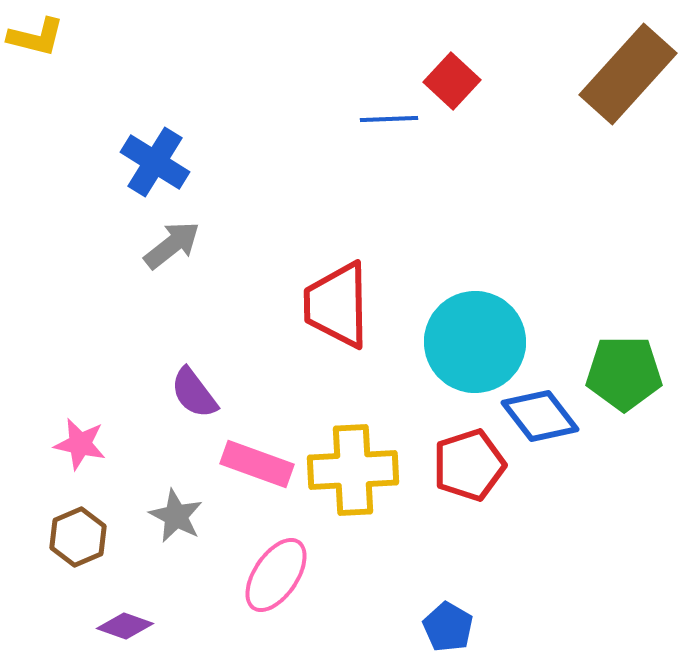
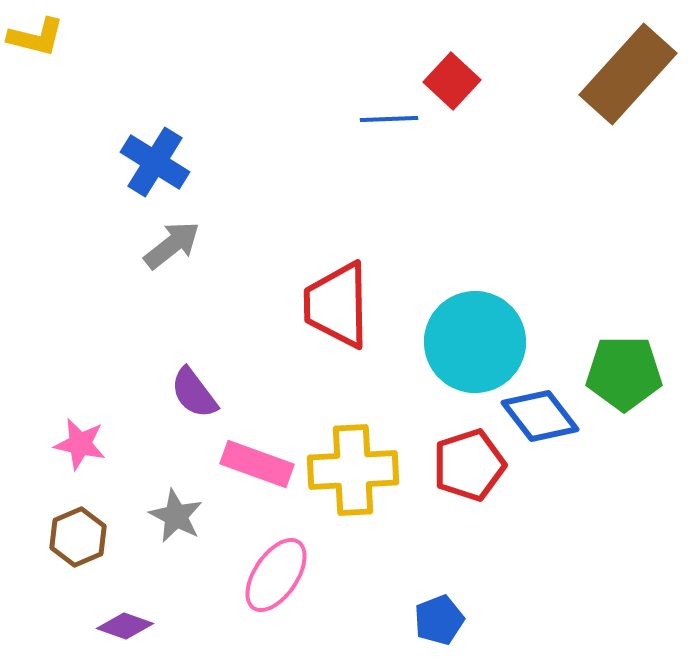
blue pentagon: moved 9 px left, 7 px up; rotated 21 degrees clockwise
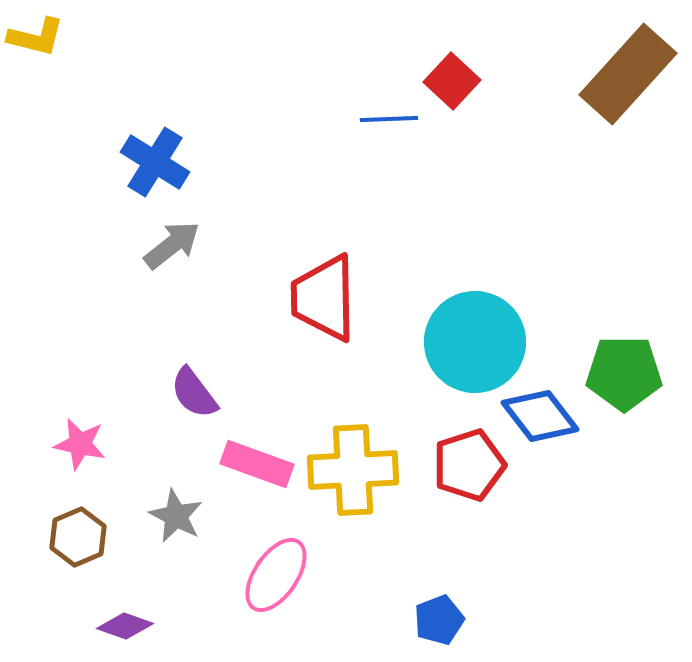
red trapezoid: moved 13 px left, 7 px up
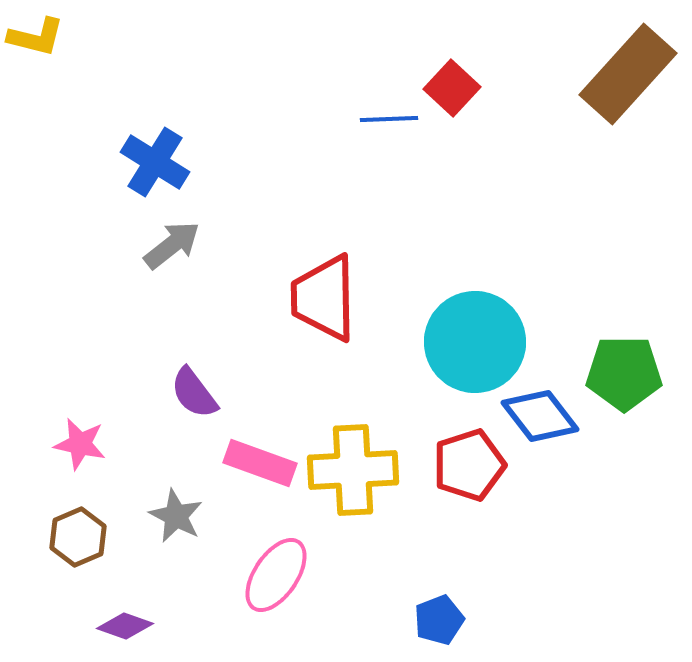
red square: moved 7 px down
pink rectangle: moved 3 px right, 1 px up
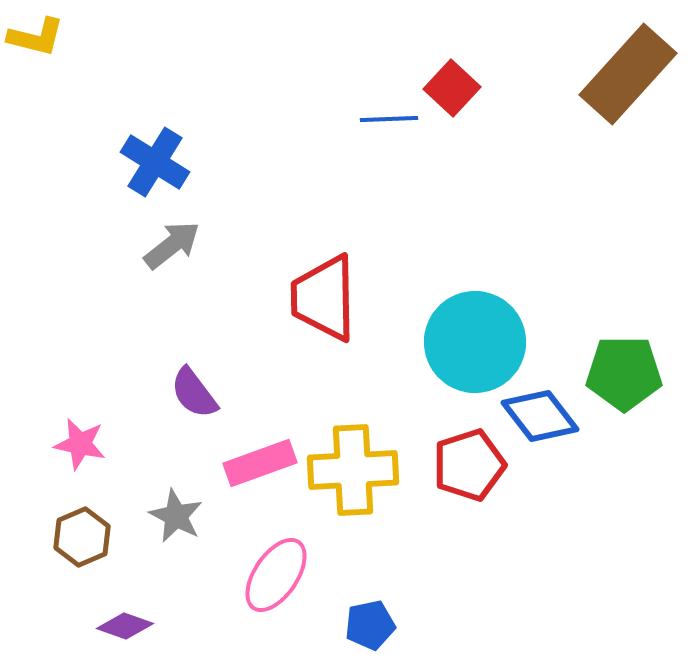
pink rectangle: rotated 40 degrees counterclockwise
brown hexagon: moved 4 px right
blue pentagon: moved 69 px left, 5 px down; rotated 9 degrees clockwise
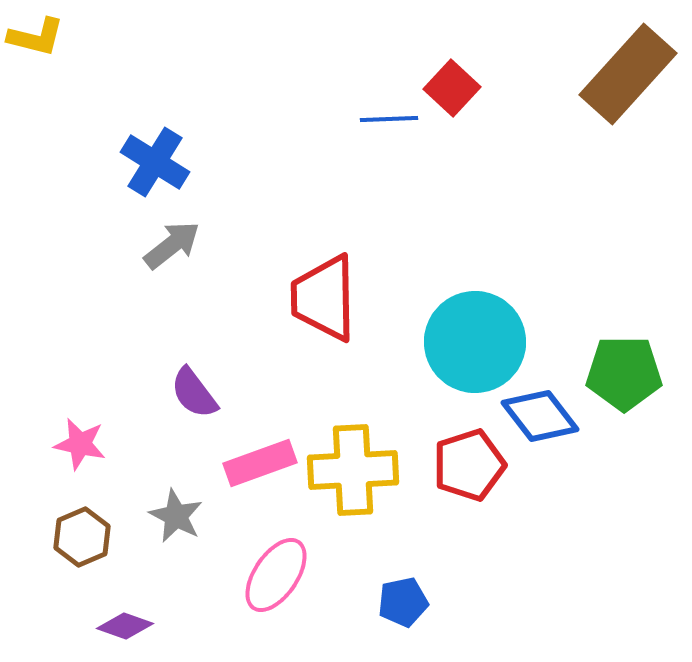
blue pentagon: moved 33 px right, 23 px up
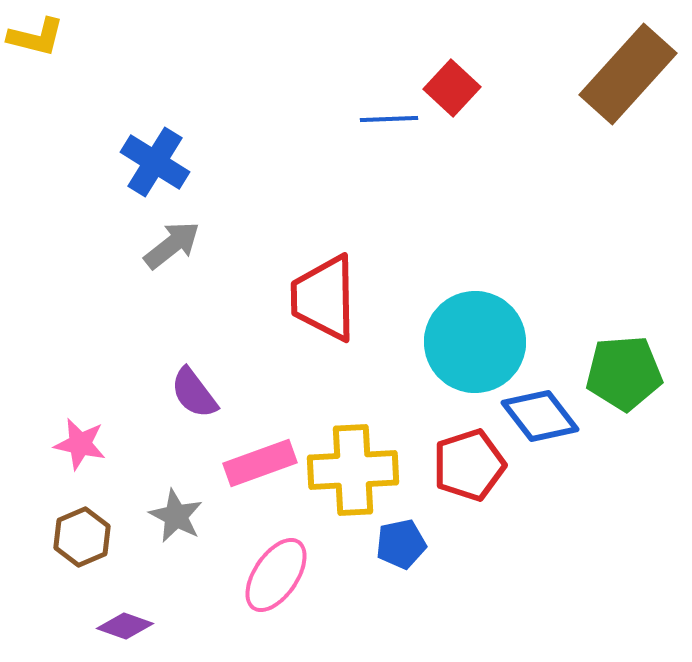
green pentagon: rotated 4 degrees counterclockwise
blue pentagon: moved 2 px left, 58 px up
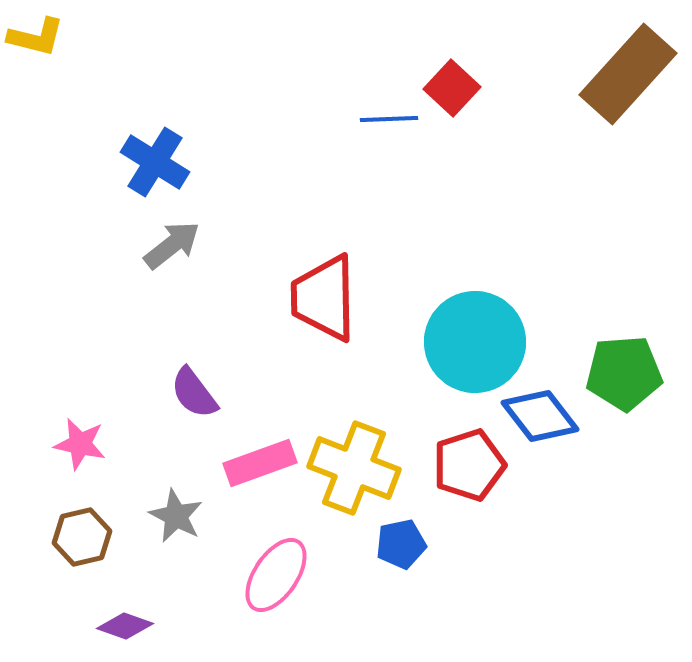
yellow cross: moved 1 px right, 2 px up; rotated 24 degrees clockwise
brown hexagon: rotated 10 degrees clockwise
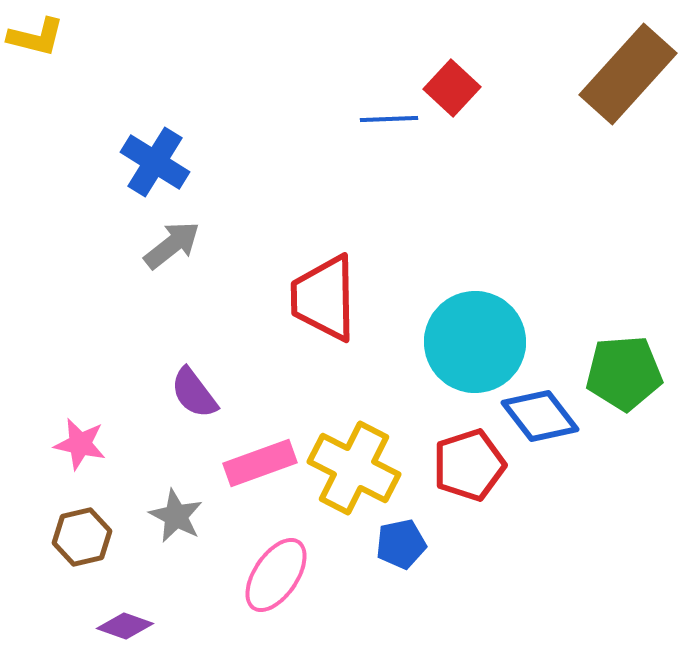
yellow cross: rotated 6 degrees clockwise
